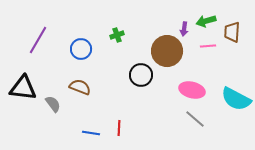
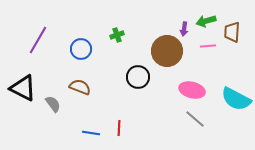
black circle: moved 3 px left, 2 px down
black triangle: rotated 20 degrees clockwise
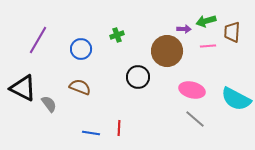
purple arrow: rotated 96 degrees counterclockwise
gray semicircle: moved 4 px left
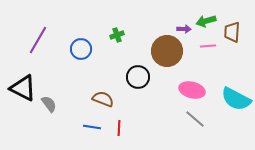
brown semicircle: moved 23 px right, 12 px down
blue line: moved 1 px right, 6 px up
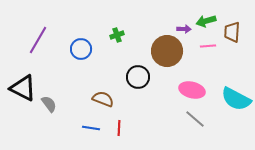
blue line: moved 1 px left, 1 px down
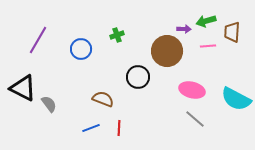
blue line: rotated 30 degrees counterclockwise
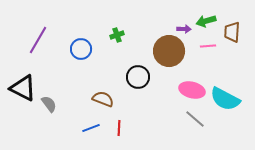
brown circle: moved 2 px right
cyan semicircle: moved 11 px left
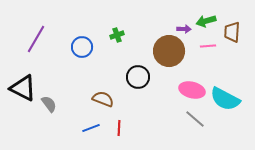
purple line: moved 2 px left, 1 px up
blue circle: moved 1 px right, 2 px up
